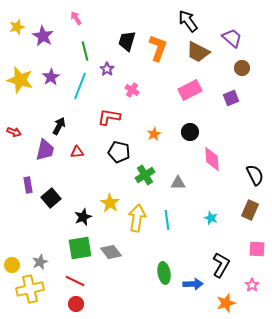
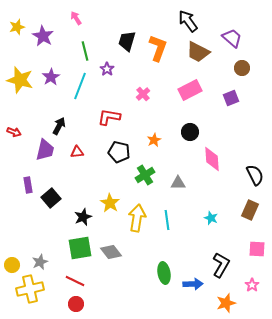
pink cross at (132, 90): moved 11 px right, 4 px down; rotated 16 degrees clockwise
orange star at (154, 134): moved 6 px down
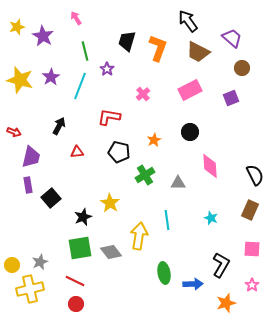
purple trapezoid at (45, 150): moved 14 px left, 7 px down
pink diamond at (212, 159): moved 2 px left, 7 px down
yellow arrow at (137, 218): moved 2 px right, 18 px down
pink square at (257, 249): moved 5 px left
